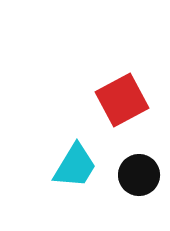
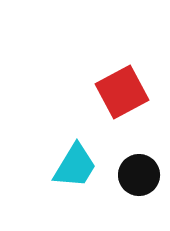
red square: moved 8 px up
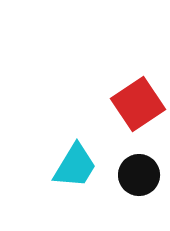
red square: moved 16 px right, 12 px down; rotated 6 degrees counterclockwise
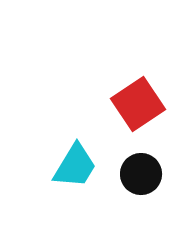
black circle: moved 2 px right, 1 px up
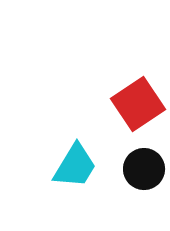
black circle: moved 3 px right, 5 px up
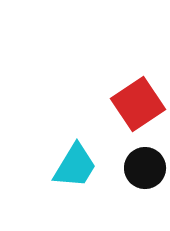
black circle: moved 1 px right, 1 px up
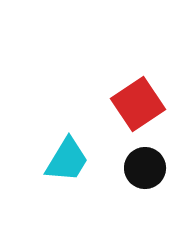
cyan trapezoid: moved 8 px left, 6 px up
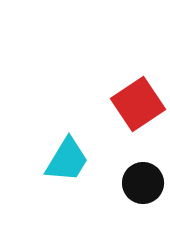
black circle: moved 2 px left, 15 px down
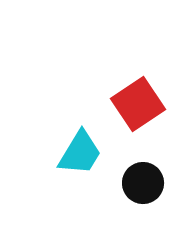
cyan trapezoid: moved 13 px right, 7 px up
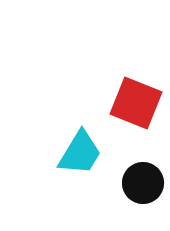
red square: moved 2 px left, 1 px up; rotated 34 degrees counterclockwise
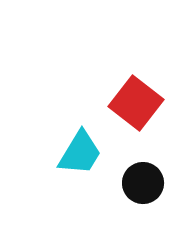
red square: rotated 16 degrees clockwise
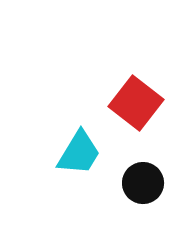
cyan trapezoid: moved 1 px left
